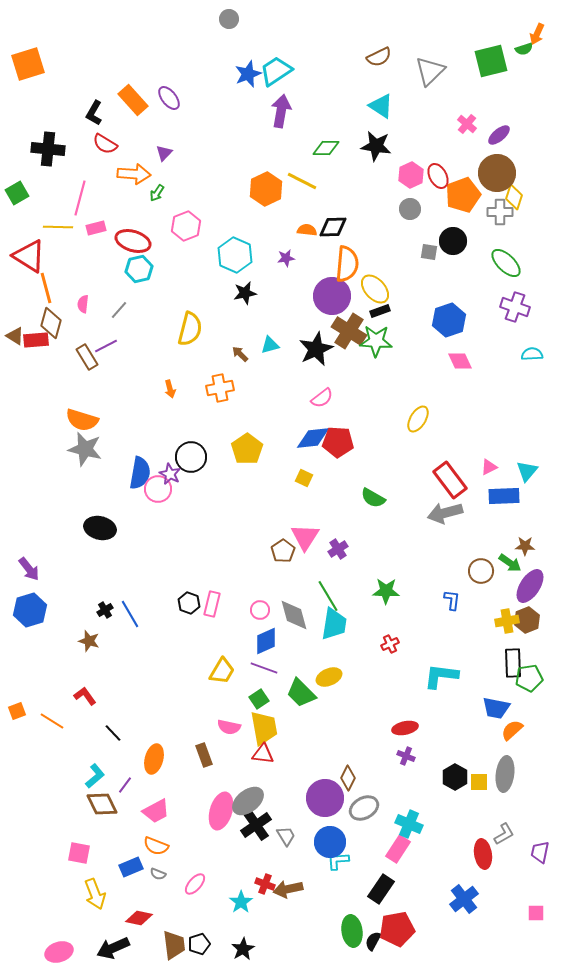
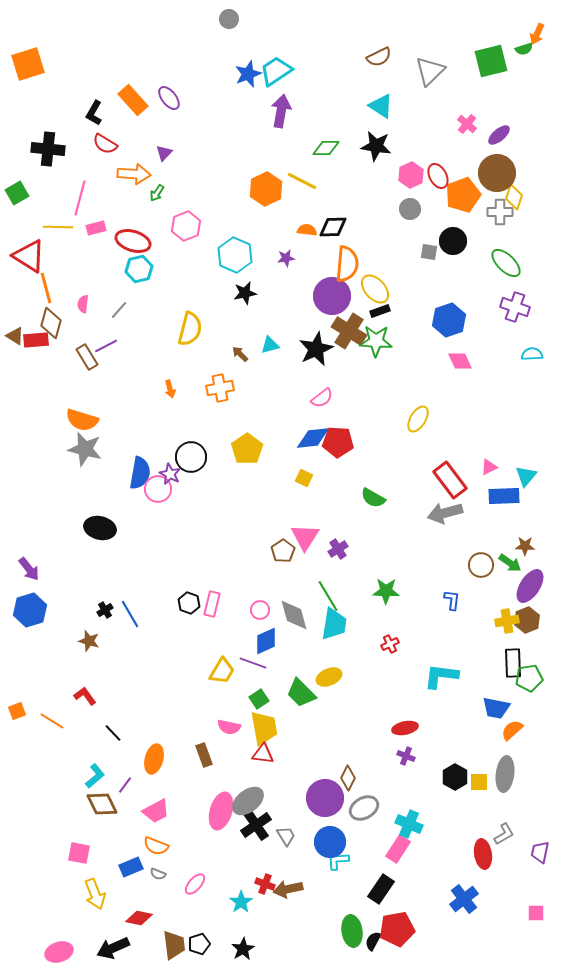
cyan triangle at (527, 471): moved 1 px left, 5 px down
brown circle at (481, 571): moved 6 px up
purple line at (264, 668): moved 11 px left, 5 px up
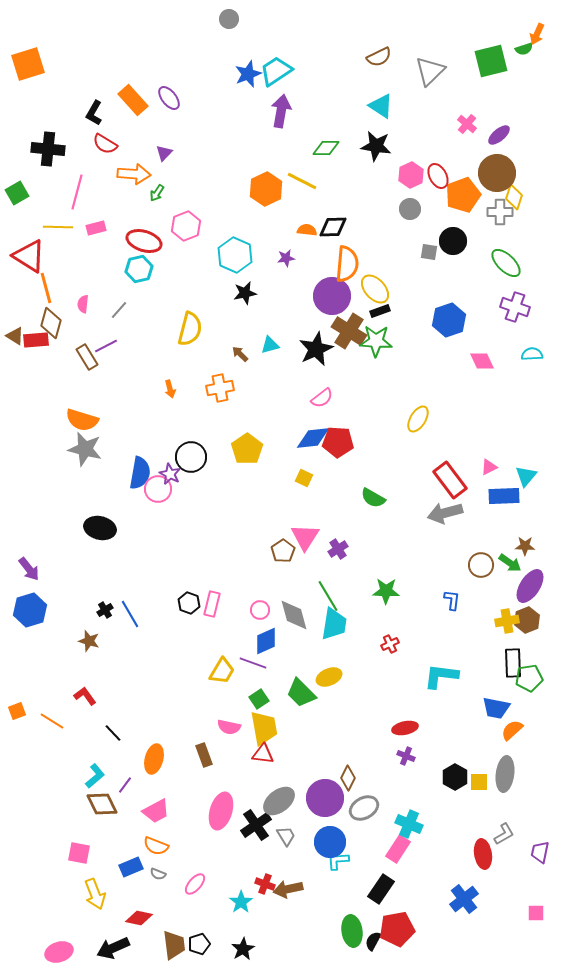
pink line at (80, 198): moved 3 px left, 6 px up
red ellipse at (133, 241): moved 11 px right
pink diamond at (460, 361): moved 22 px right
gray ellipse at (248, 801): moved 31 px right
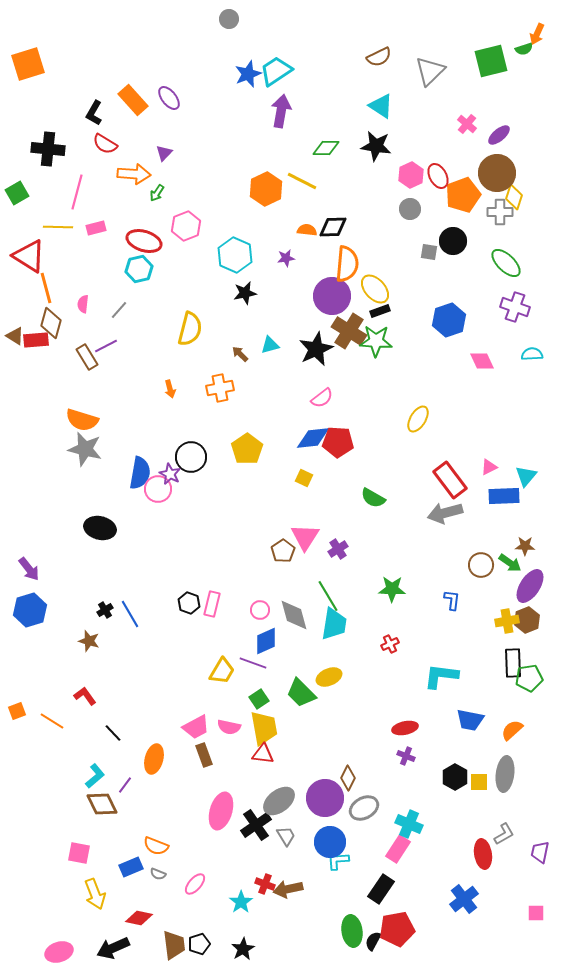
green star at (386, 591): moved 6 px right, 2 px up
blue trapezoid at (496, 708): moved 26 px left, 12 px down
pink trapezoid at (156, 811): moved 40 px right, 84 px up
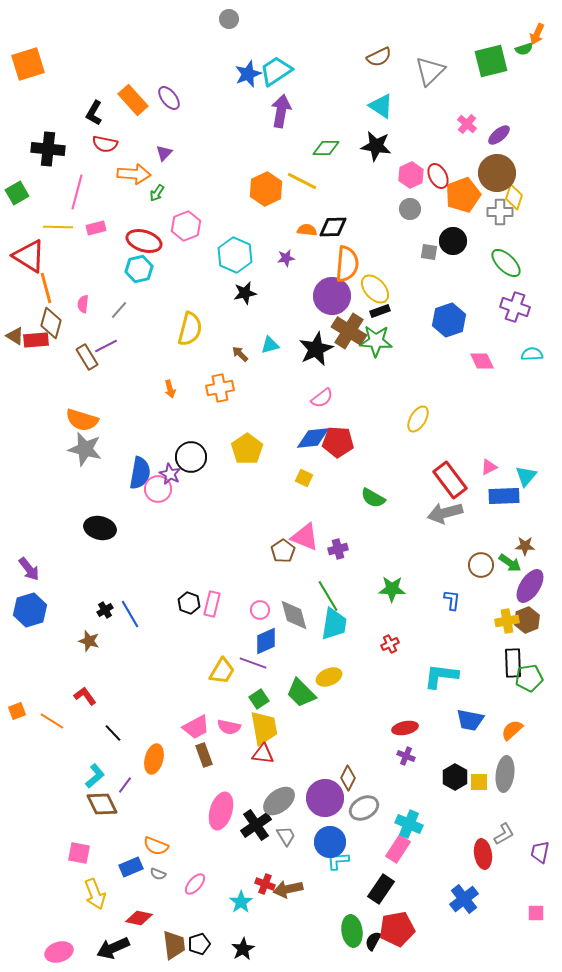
red semicircle at (105, 144): rotated 20 degrees counterclockwise
pink triangle at (305, 537): rotated 40 degrees counterclockwise
purple cross at (338, 549): rotated 18 degrees clockwise
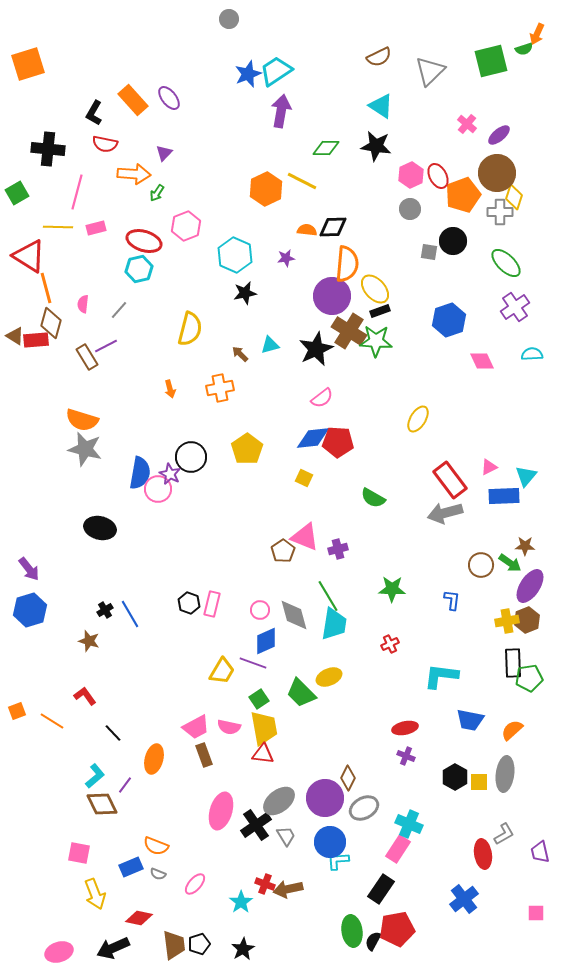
purple cross at (515, 307): rotated 36 degrees clockwise
purple trapezoid at (540, 852): rotated 25 degrees counterclockwise
